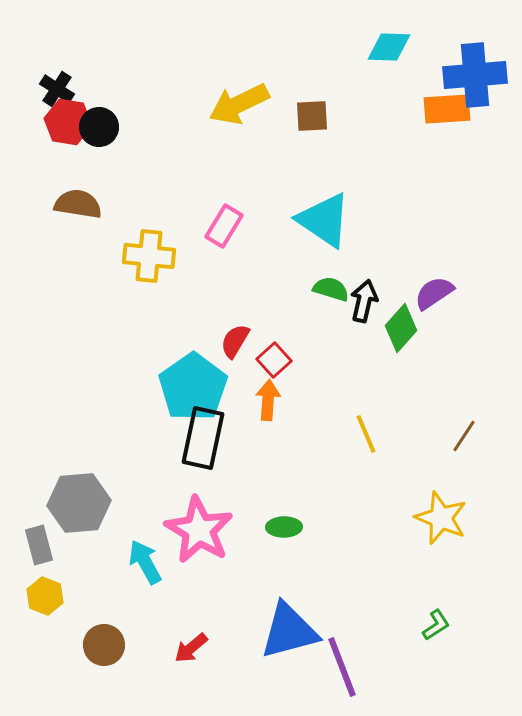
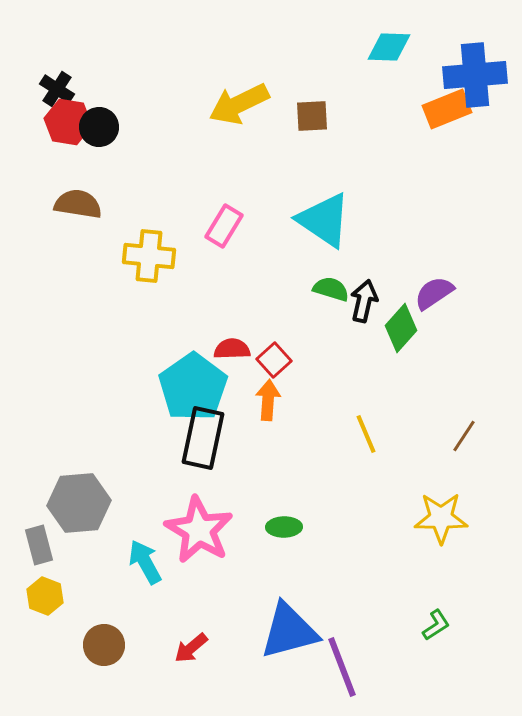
orange rectangle: rotated 18 degrees counterclockwise
red semicircle: moved 3 px left, 8 px down; rotated 57 degrees clockwise
yellow star: rotated 22 degrees counterclockwise
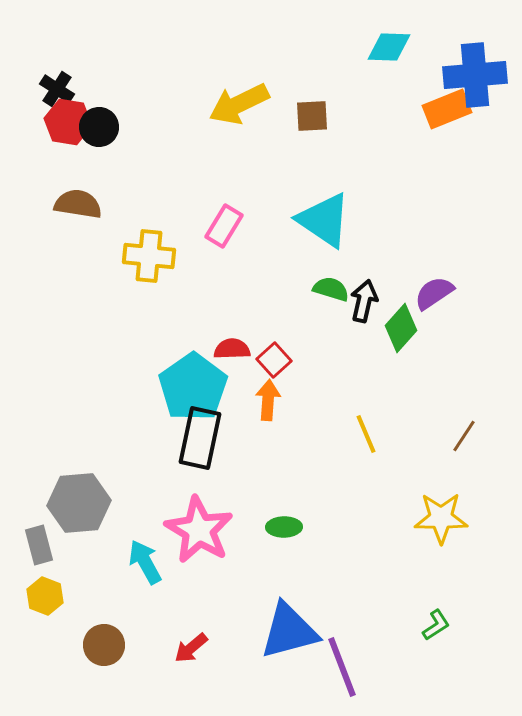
black rectangle: moved 3 px left
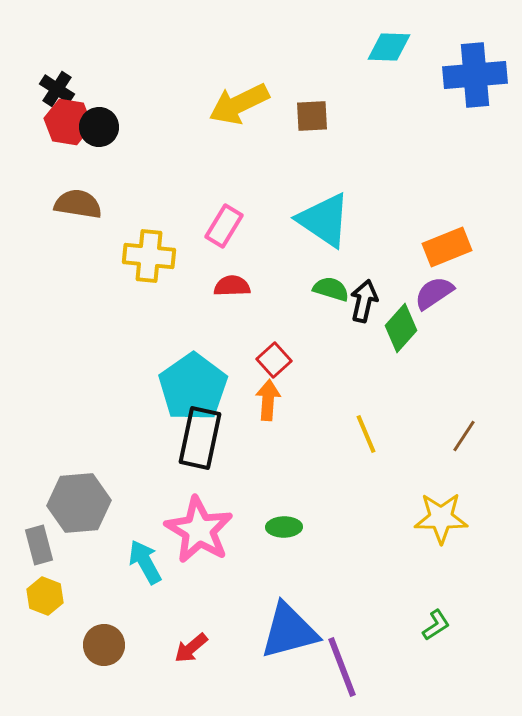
orange rectangle: moved 138 px down
red semicircle: moved 63 px up
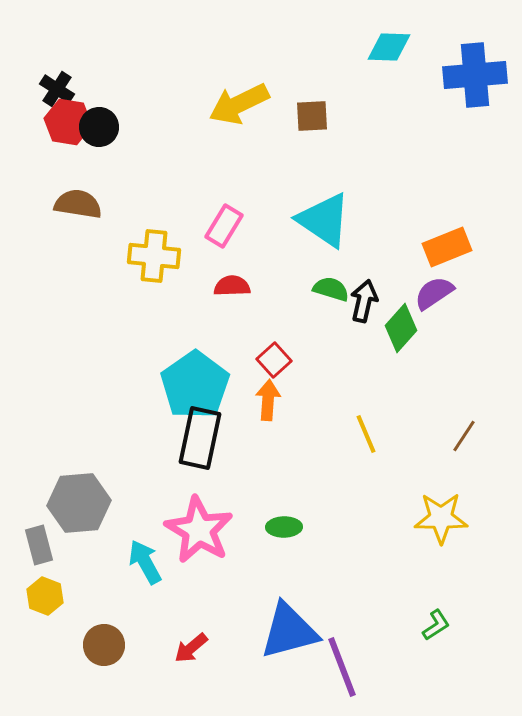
yellow cross: moved 5 px right
cyan pentagon: moved 2 px right, 2 px up
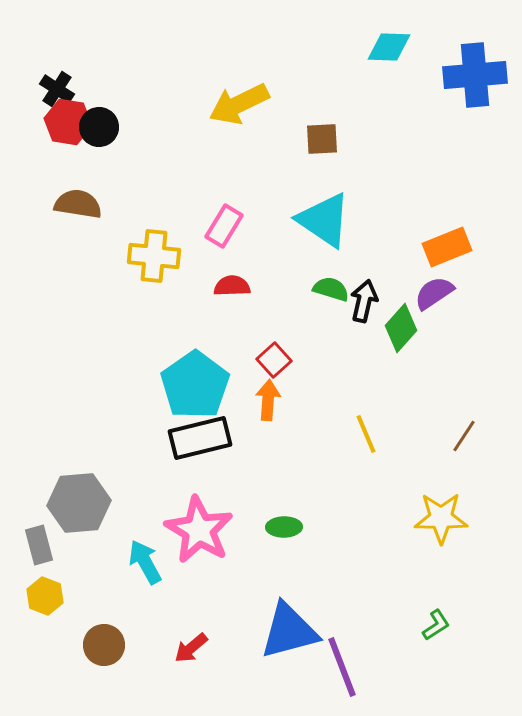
brown square: moved 10 px right, 23 px down
black rectangle: rotated 64 degrees clockwise
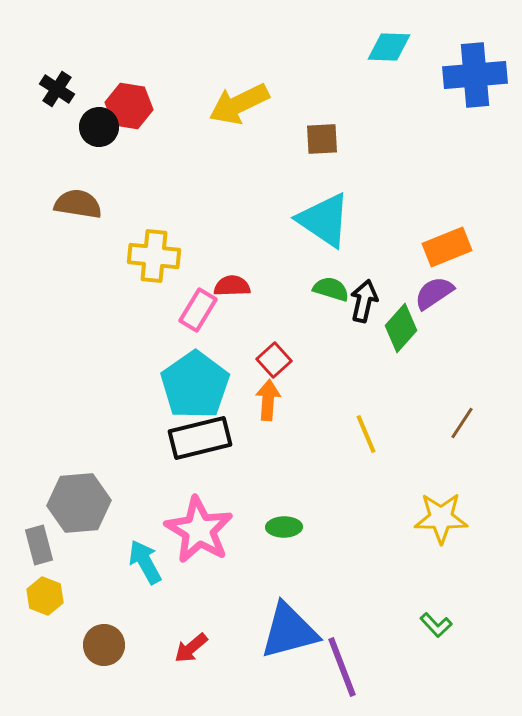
red hexagon: moved 61 px right, 16 px up
pink rectangle: moved 26 px left, 84 px down
brown line: moved 2 px left, 13 px up
green L-shape: rotated 80 degrees clockwise
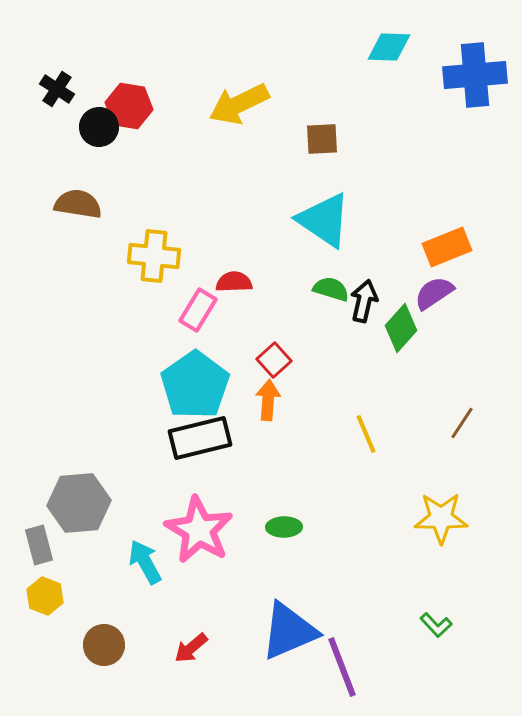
red semicircle: moved 2 px right, 4 px up
blue triangle: rotated 8 degrees counterclockwise
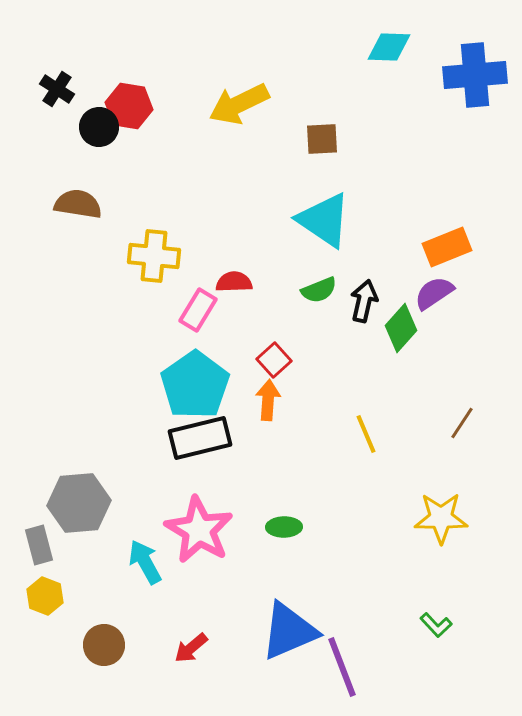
green semicircle: moved 12 px left, 1 px down; rotated 141 degrees clockwise
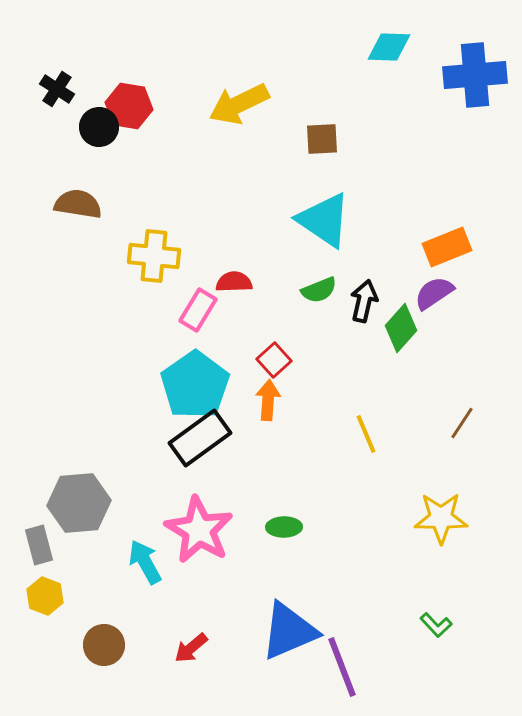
black rectangle: rotated 22 degrees counterclockwise
